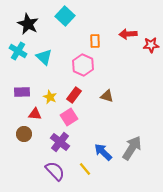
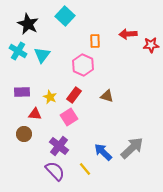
cyan triangle: moved 2 px left, 2 px up; rotated 24 degrees clockwise
purple cross: moved 1 px left, 4 px down
gray arrow: rotated 15 degrees clockwise
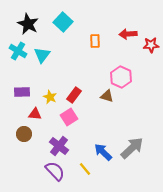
cyan square: moved 2 px left, 6 px down
pink hexagon: moved 38 px right, 12 px down
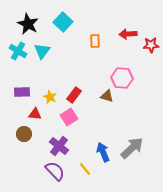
cyan triangle: moved 4 px up
pink hexagon: moved 1 px right, 1 px down; rotated 20 degrees counterclockwise
blue arrow: rotated 24 degrees clockwise
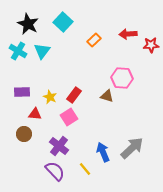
orange rectangle: moved 1 px left, 1 px up; rotated 48 degrees clockwise
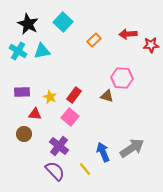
cyan triangle: rotated 42 degrees clockwise
pink square: moved 1 px right; rotated 18 degrees counterclockwise
gray arrow: rotated 10 degrees clockwise
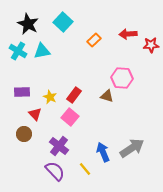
red triangle: rotated 40 degrees clockwise
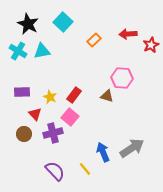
red star: rotated 21 degrees counterclockwise
purple cross: moved 6 px left, 13 px up; rotated 36 degrees clockwise
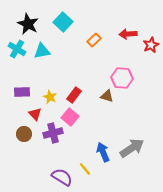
cyan cross: moved 1 px left, 2 px up
purple semicircle: moved 7 px right, 6 px down; rotated 15 degrees counterclockwise
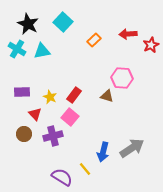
purple cross: moved 3 px down
blue arrow: rotated 144 degrees counterclockwise
